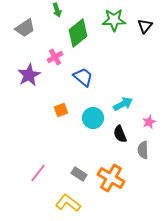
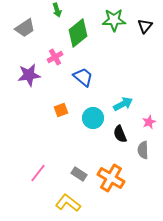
purple star: rotated 20 degrees clockwise
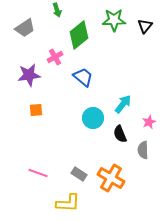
green diamond: moved 1 px right, 2 px down
cyan arrow: rotated 24 degrees counterclockwise
orange square: moved 25 px left; rotated 16 degrees clockwise
pink line: rotated 72 degrees clockwise
yellow L-shape: rotated 145 degrees clockwise
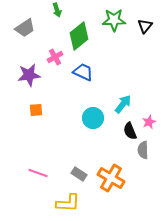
green diamond: moved 1 px down
blue trapezoid: moved 5 px up; rotated 15 degrees counterclockwise
black semicircle: moved 10 px right, 3 px up
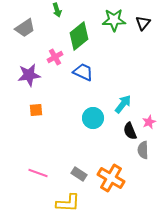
black triangle: moved 2 px left, 3 px up
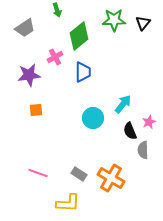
blue trapezoid: rotated 65 degrees clockwise
